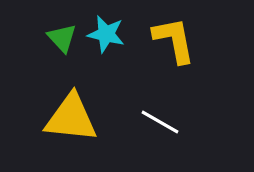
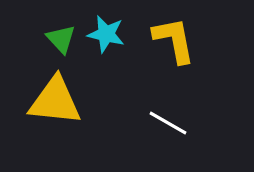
green triangle: moved 1 px left, 1 px down
yellow triangle: moved 16 px left, 17 px up
white line: moved 8 px right, 1 px down
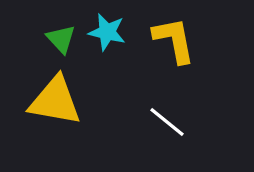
cyan star: moved 1 px right, 2 px up
yellow triangle: rotated 4 degrees clockwise
white line: moved 1 px left, 1 px up; rotated 9 degrees clockwise
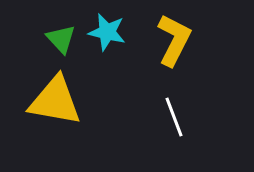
yellow L-shape: rotated 38 degrees clockwise
white line: moved 7 px right, 5 px up; rotated 30 degrees clockwise
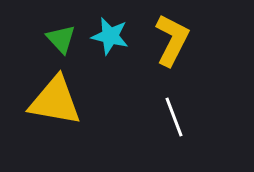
cyan star: moved 3 px right, 4 px down
yellow L-shape: moved 2 px left
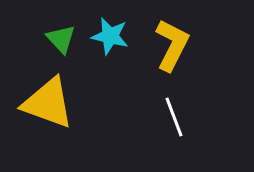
yellow L-shape: moved 5 px down
yellow triangle: moved 7 px left, 2 px down; rotated 10 degrees clockwise
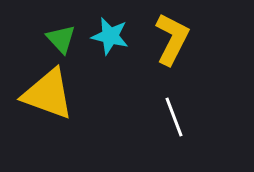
yellow L-shape: moved 6 px up
yellow triangle: moved 9 px up
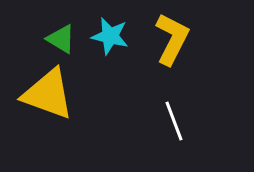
green triangle: rotated 16 degrees counterclockwise
white line: moved 4 px down
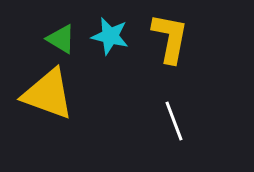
yellow L-shape: moved 2 px left, 1 px up; rotated 16 degrees counterclockwise
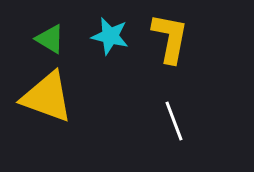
green triangle: moved 11 px left
yellow triangle: moved 1 px left, 3 px down
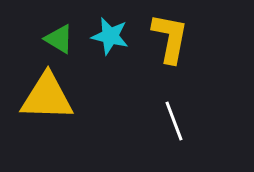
green triangle: moved 9 px right
yellow triangle: rotated 18 degrees counterclockwise
